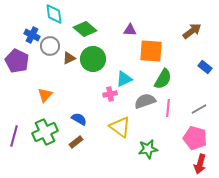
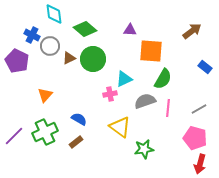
purple line: rotated 30 degrees clockwise
green star: moved 4 px left
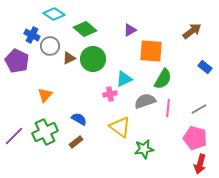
cyan diamond: rotated 50 degrees counterclockwise
purple triangle: rotated 32 degrees counterclockwise
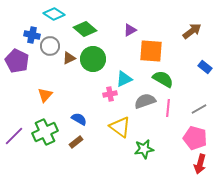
blue cross: rotated 14 degrees counterclockwise
green semicircle: rotated 90 degrees counterclockwise
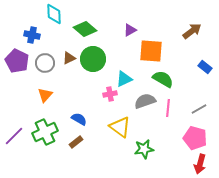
cyan diamond: rotated 55 degrees clockwise
gray circle: moved 5 px left, 17 px down
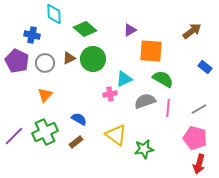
yellow triangle: moved 4 px left, 8 px down
red arrow: moved 1 px left
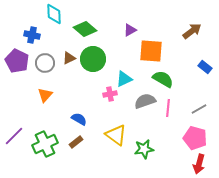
green cross: moved 12 px down
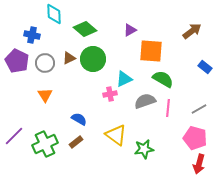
orange triangle: rotated 14 degrees counterclockwise
